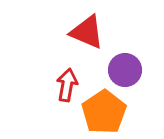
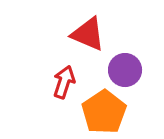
red triangle: moved 1 px right, 2 px down
red arrow: moved 3 px left, 3 px up; rotated 8 degrees clockwise
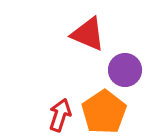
red arrow: moved 4 px left, 33 px down
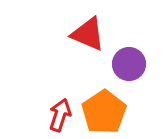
purple circle: moved 4 px right, 6 px up
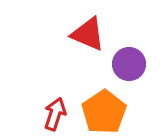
red arrow: moved 5 px left, 1 px up
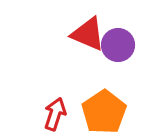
purple circle: moved 11 px left, 19 px up
